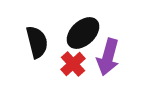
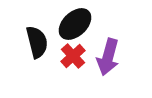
black ellipse: moved 8 px left, 9 px up
red cross: moved 8 px up
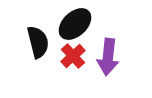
black semicircle: moved 1 px right
purple arrow: rotated 9 degrees counterclockwise
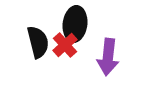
black ellipse: rotated 40 degrees counterclockwise
red cross: moved 8 px left, 11 px up
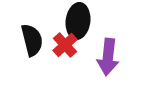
black ellipse: moved 3 px right, 3 px up
black semicircle: moved 6 px left, 2 px up
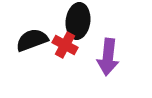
black semicircle: rotated 96 degrees counterclockwise
red cross: rotated 20 degrees counterclockwise
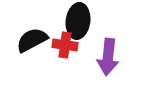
black semicircle: rotated 8 degrees counterclockwise
red cross: rotated 20 degrees counterclockwise
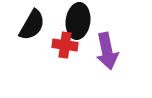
black semicircle: moved 15 px up; rotated 148 degrees clockwise
purple arrow: moved 1 px left, 6 px up; rotated 18 degrees counterclockwise
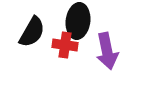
black semicircle: moved 7 px down
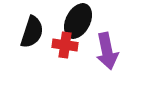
black ellipse: rotated 20 degrees clockwise
black semicircle: rotated 12 degrees counterclockwise
